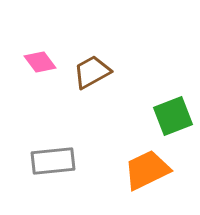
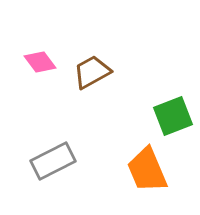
gray rectangle: rotated 21 degrees counterclockwise
orange trapezoid: rotated 87 degrees counterclockwise
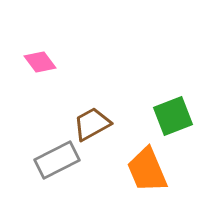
brown trapezoid: moved 52 px down
gray rectangle: moved 4 px right, 1 px up
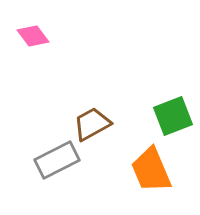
pink diamond: moved 7 px left, 26 px up
orange trapezoid: moved 4 px right
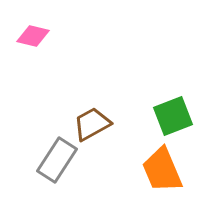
pink diamond: rotated 40 degrees counterclockwise
gray rectangle: rotated 30 degrees counterclockwise
orange trapezoid: moved 11 px right
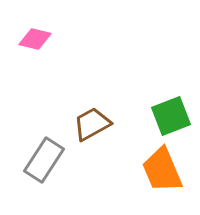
pink diamond: moved 2 px right, 3 px down
green square: moved 2 px left
gray rectangle: moved 13 px left
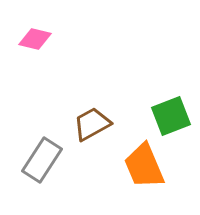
gray rectangle: moved 2 px left
orange trapezoid: moved 18 px left, 4 px up
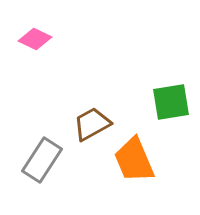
pink diamond: rotated 12 degrees clockwise
green square: moved 14 px up; rotated 12 degrees clockwise
orange trapezoid: moved 10 px left, 6 px up
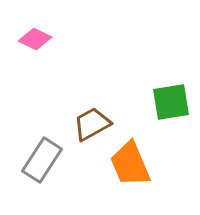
orange trapezoid: moved 4 px left, 4 px down
